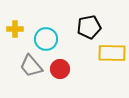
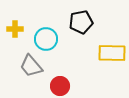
black pentagon: moved 8 px left, 5 px up
red circle: moved 17 px down
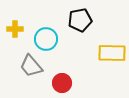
black pentagon: moved 1 px left, 2 px up
red circle: moved 2 px right, 3 px up
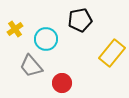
yellow cross: rotated 35 degrees counterclockwise
yellow rectangle: rotated 52 degrees counterclockwise
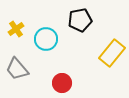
yellow cross: moved 1 px right
gray trapezoid: moved 14 px left, 3 px down
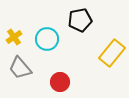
yellow cross: moved 2 px left, 8 px down
cyan circle: moved 1 px right
gray trapezoid: moved 3 px right, 1 px up
red circle: moved 2 px left, 1 px up
